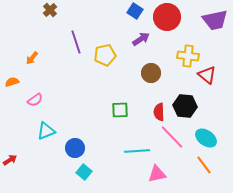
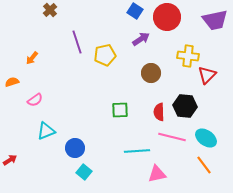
purple line: moved 1 px right
red triangle: rotated 36 degrees clockwise
pink line: rotated 32 degrees counterclockwise
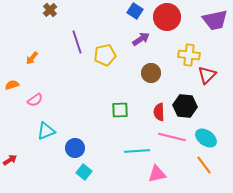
yellow cross: moved 1 px right, 1 px up
orange semicircle: moved 3 px down
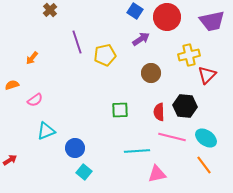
purple trapezoid: moved 3 px left, 1 px down
yellow cross: rotated 20 degrees counterclockwise
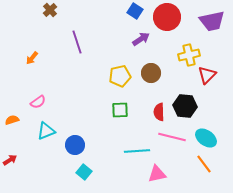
yellow pentagon: moved 15 px right, 21 px down
orange semicircle: moved 35 px down
pink semicircle: moved 3 px right, 2 px down
blue circle: moved 3 px up
orange line: moved 1 px up
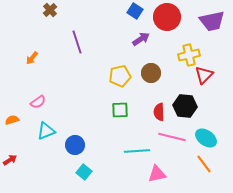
red triangle: moved 3 px left
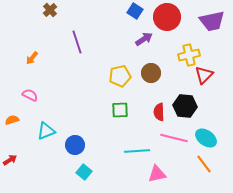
purple arrow: moved 3 px right
pink semicircle: moved 8 px left, 7 px up; rotated 119 degrees counterclockwise
pink line: moved 2 px right, 1 px down
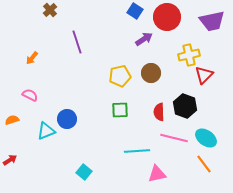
black hexagon: rotated 15 degrees clockwise
blue circle: moved 8 px left, 26 px up
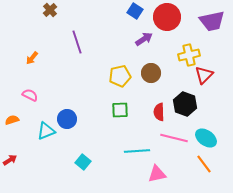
black hexagon: moved 2 px up
cyan square: moved 1 px left, 10 px up
